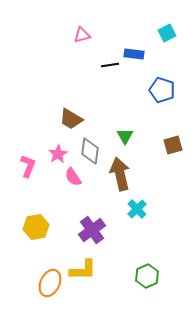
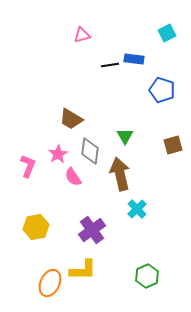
blue rectangle: moved 5 px down
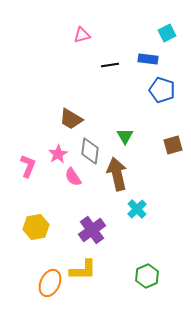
blue rectangle: moved 14 px right
brown arrow: moved 3 px left
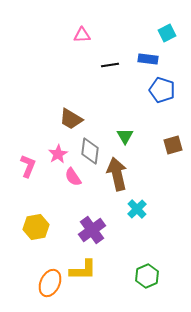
pink triangle: rotated 12 degrees clockwise
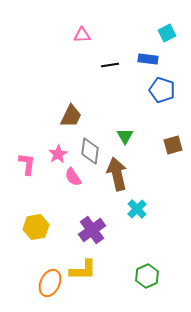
brown trapezoid: moved 3 px up; rotated 95 degrees counterclockwise
pink L-shape: moved 1 px left, 2 px up; rotated 15 degrees counterclockwise
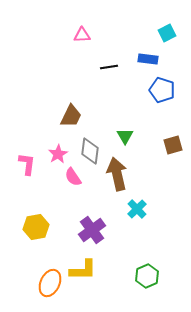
black line: moved 1 px left, 2 px down
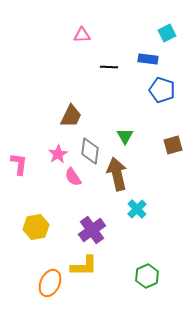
black line: rotated 12 degrees clockwise
pink L-shape: moved 8 px left
yellow L-shape: moved 1 px right, 4 px up
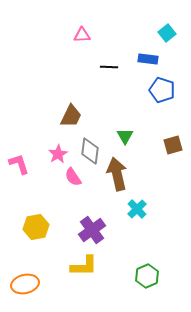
cyan square: rotated 12 degrees counterclockwise
pink L-shape: rotated 25 degrees counterclockwise
orange ellipse: moved 25 px left, 1 px down; rotated 52 degrees clockwise
